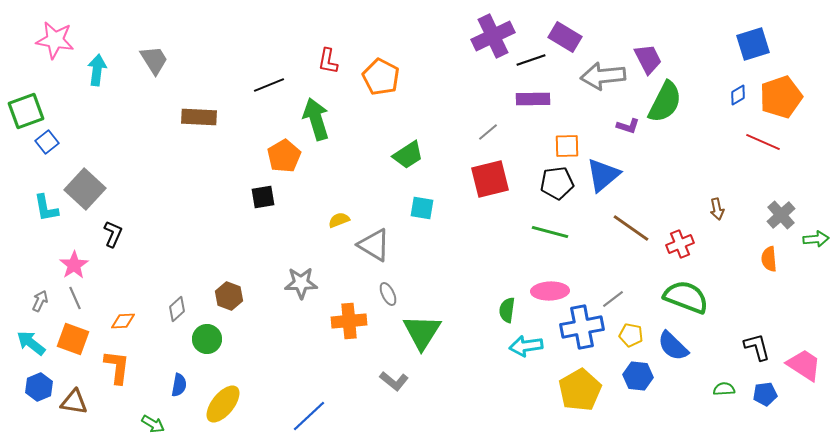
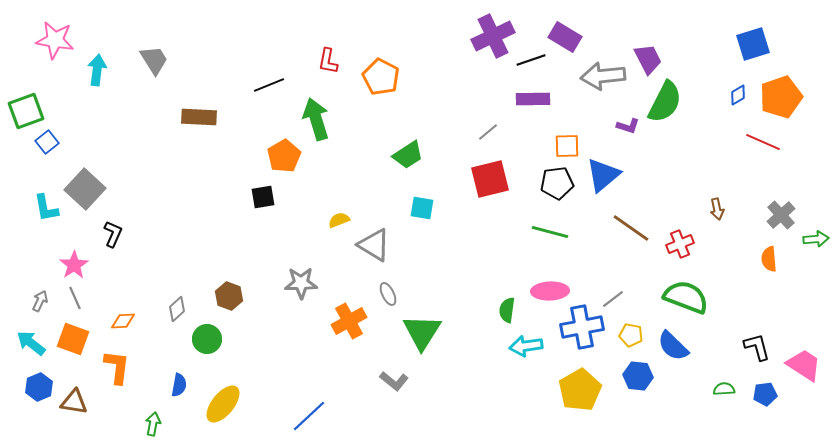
orange cross at (349, 321): rotated 24 degrees counterclockwise
green arrow at (153, 424): rotated 110 degrees counterclockwise
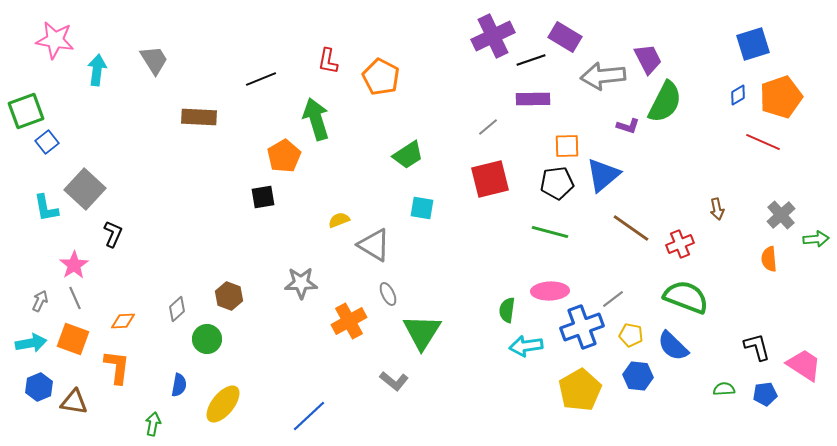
black line at (269, 85): moved 8 px left, 6 px up
gray line at (488, 132): moved 5 px up
blue cross at (582, 327): rotated 9 degrees counterclockwise
cyan arrow at (31, 343): rotated 132 degrees clockwise
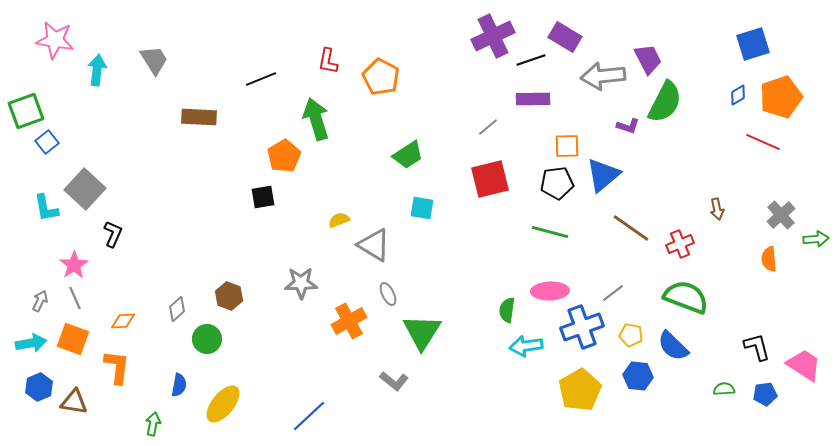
gray line at (613, 299): moved 6 px up
